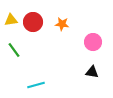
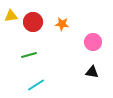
yellow triangle: moved 4 px up
green line: moved 15 px right, 5 px down; rotated 70 degrees counterclockwise
cyan line: rotated 18 degrees counterclockwise
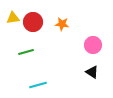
yellow triangle: moved 2 px right, 2 px down
pink circle: moved 3 px down
green line: moved 3 px left, 3 px up
black triangle: rotated 24 degrees clockwise
cyan line: moved 2 px right; rotated 18 degrees clockwise
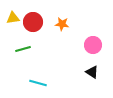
green line: moved 3 px left, 3 px up
cyan line: moved 2 px up; rotated 30 degrees clockwise
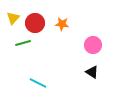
yellow triangle: rotated 40 degrees counterclockwise
red circle: moved 2 px right, 1 px down
green line: moved 6 px up
cyan line: rotated 12 degrees clockwise
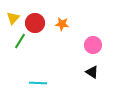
green line: moved 3 px left, 2 px up; rotated 42 degrees counterclockwise
cyan line: rotated 24 degrees counterclockwise
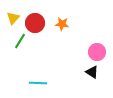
pink circle: moved 4 px right, 7 px down
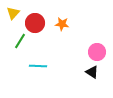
yellow triangle: moved 5 px up
cyan line: moved 17 px up
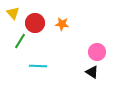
yellow triangle: rotated 24 degrees counterclockwise
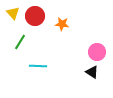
red circle: moved 7 px up
green line: moved 1 px down
